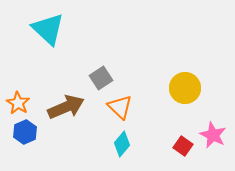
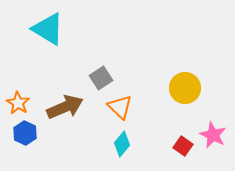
cyan triangle: rotated 12 degrees counterclockwise
brown arrow: moved 1 px left
blue hexagon: moved 1 px down; rotated 10 degrees counterclockwise
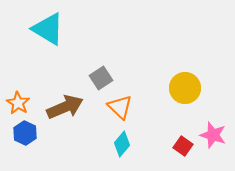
pink star: rotated 8 degrees counterclockwise
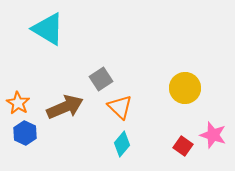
gray square: moved 1 px down
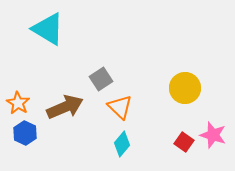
red square: moved 1 px right, 4 px up
